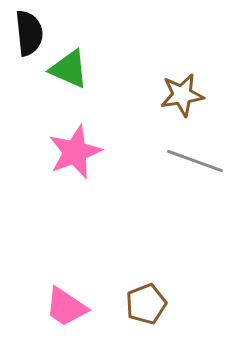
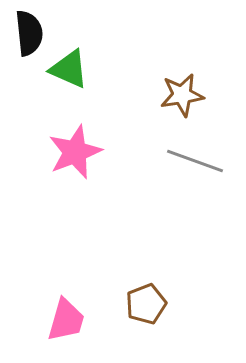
pink trapezoid: moved 13 px down; rotated 108 degrees counterclockwise
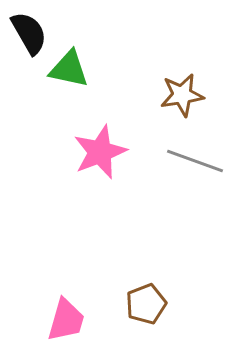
black semicircle: rotated 24 degrees counterclockwise
green triangle: rotated 12 degrees counterclockwise
pink star: moved 25 px right
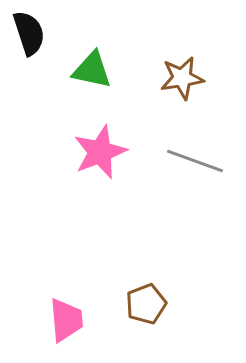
black semicircle: rotated 12 degrees clockwise
green triangle: moved 23 px right, 1 px down
brown star: moved 17 px up
pink trapezoid: rotated 21 degrees counterclockwise
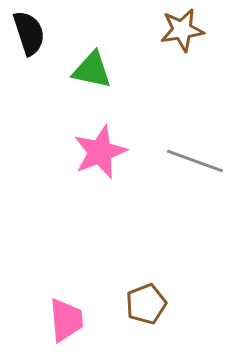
brown star: moved 48 px up
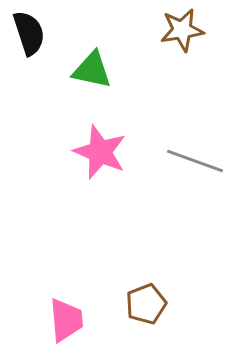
pink star: rotated 28 degrees counterclockwise
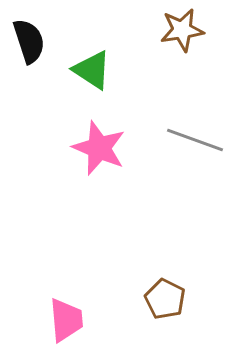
black semicircle: moved 8 px down
green triangle: rotated 21 degrees clockwise
pink star: moved 1 px left, 4 px up
gray line: moved 21 px up
brown pentagon: moved 19 px right, 5 px up; rotated 24 degrees counterclockwise
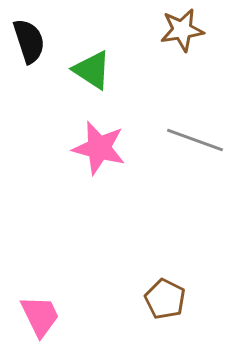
pink star: rotated 8 degrees counterclockwise
pink trapezoid: moved 26 px left, 4 px up; rotated 21 degrees counterclockwise
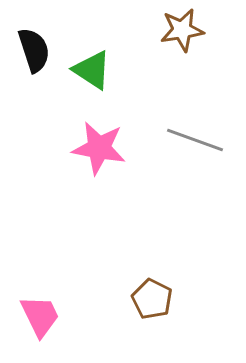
black semicircle: moved 5 px right, 9 px down
pink star: rotated 4 degrees counterclockwise
brown pentagon: moved 13 px left
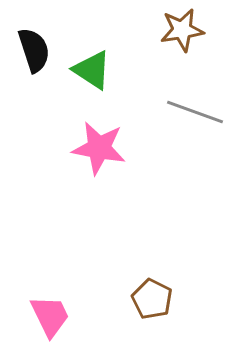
gray line: moved 28 px up
pink trapezoid: moved 10 px right
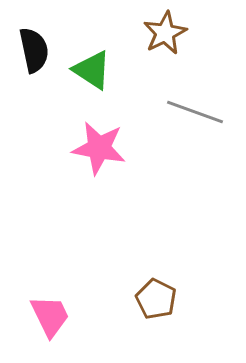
brown star: moved 17 px left, 3 px down; rotated 18 degrees counterclockwise
black semicircle: rotated 6 degrees clockwise
brown pentagon: moved 4 px right
